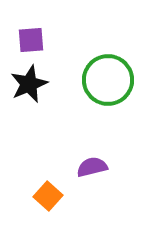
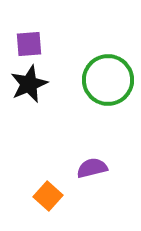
purple square: moved 2 px left, 4 px down
purple semicircle: moved 1 px down
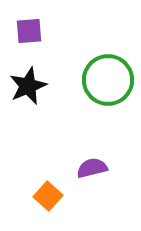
purple square: moved 13 px up
black star: moved 1 px left, 2 px down
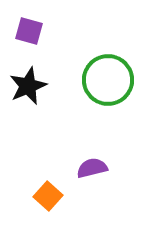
purple square: rotated 20 degrees clockwise
